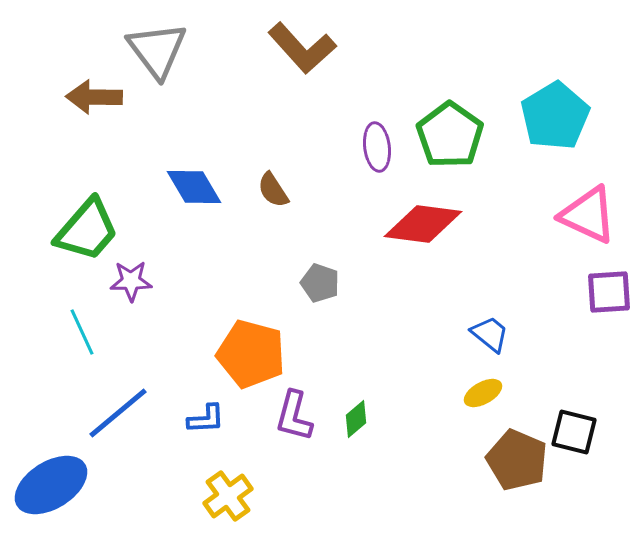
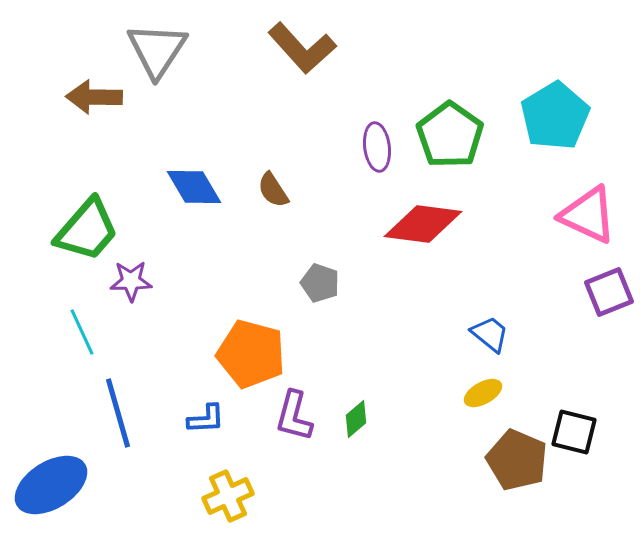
gray triangle: rotated 10 degrees clockwise
purple square: rotated 18 degrees counterclockwise
blue line: rotated 66 degrees counterclockwise
yellow cross: rotated 12 degrees clockwise
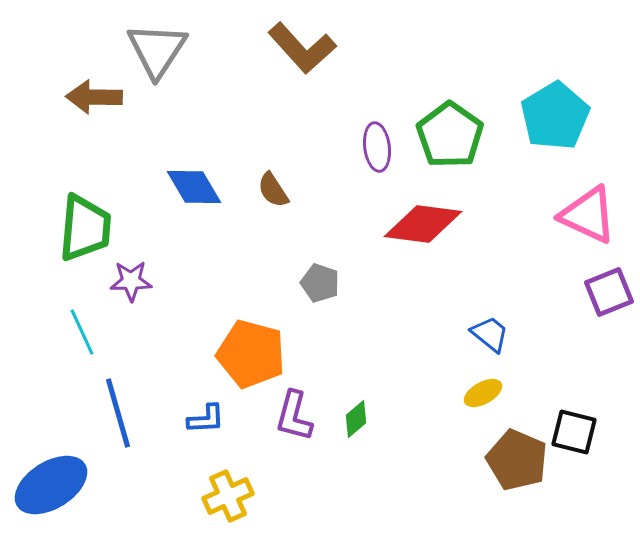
green trapezoid: moved 2 px left, 2 px up; rotated 36 degrees counterclockwise
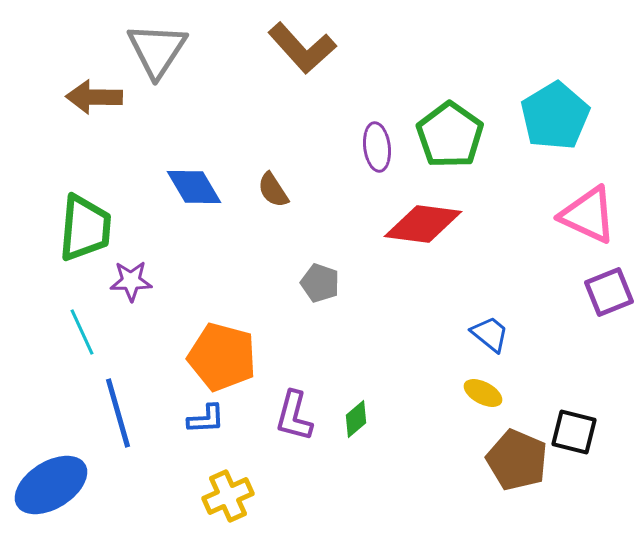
orange pentagon: moved 29 px left, 3 px down
yellow ellipse: rotated 57 degrees clockwise
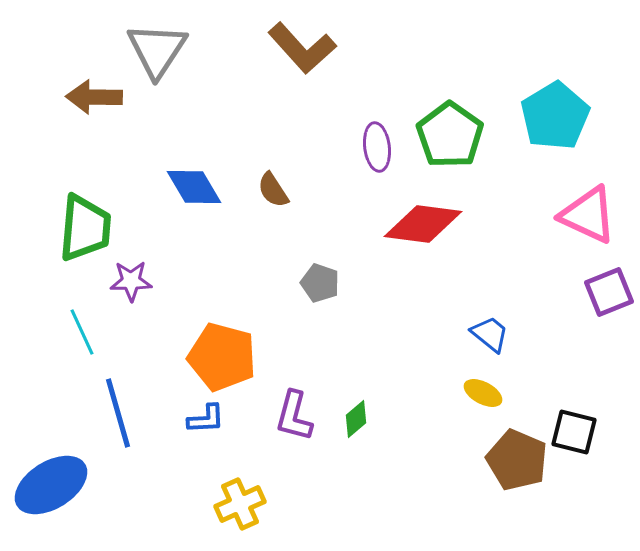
yellow cross: moved 12 px right, 8 px down
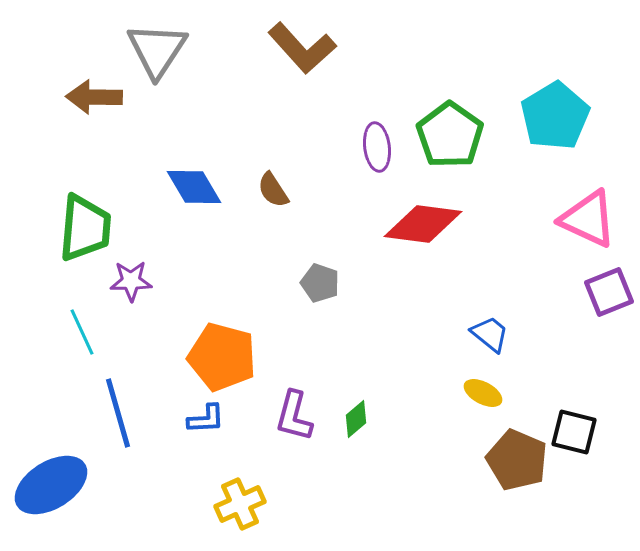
pink triangle: moved 4 px down
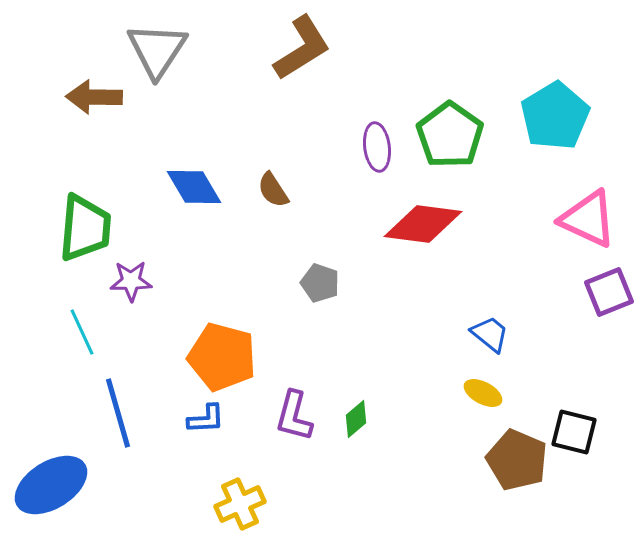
brown L-shape: rotated 80 degrees counterclockwise
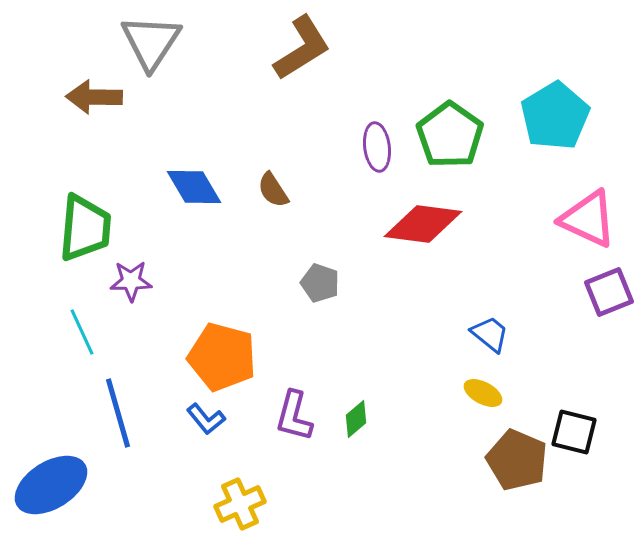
gray triangle: moved 6 px left, 8 px up
blue L-shape: rotated 54 degrees clockwise
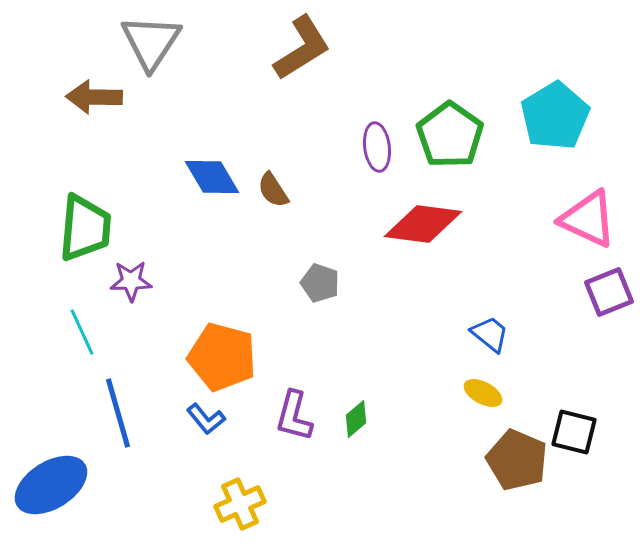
blue diamond: moved 18 px right, 10 px up
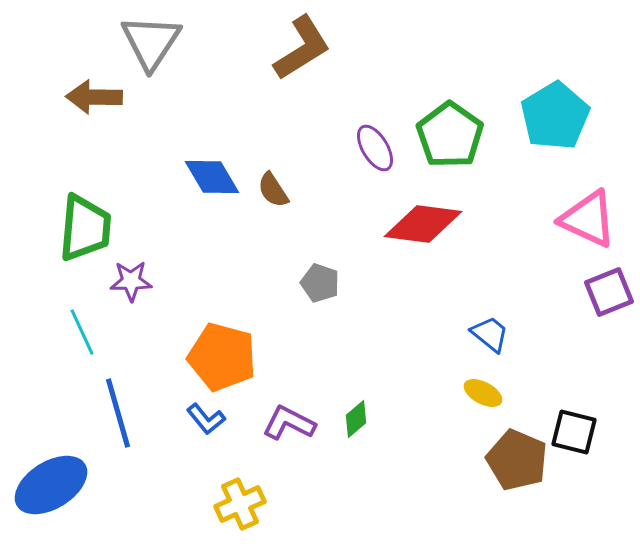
purple ellipse: moved 2 px left, 1 px down; rotated 24 degrees counterclockwise
purple L-shape: moved 5 px left, 7 px down; rotated 102 degrees clockwise
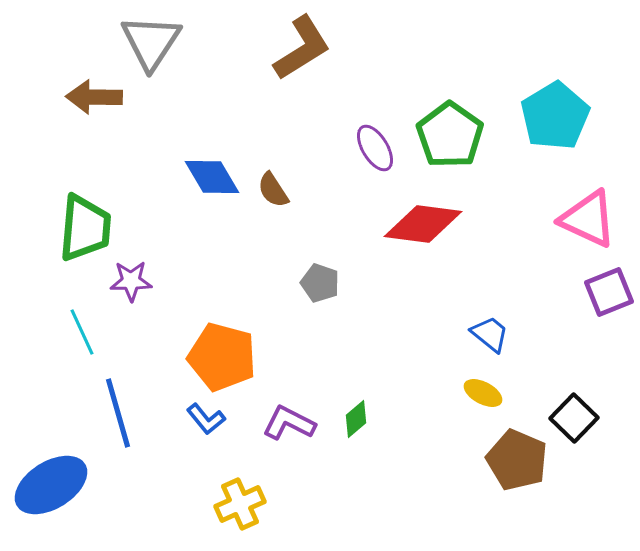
black square: moved 14 px up; rotated 30 degrees clockwise
